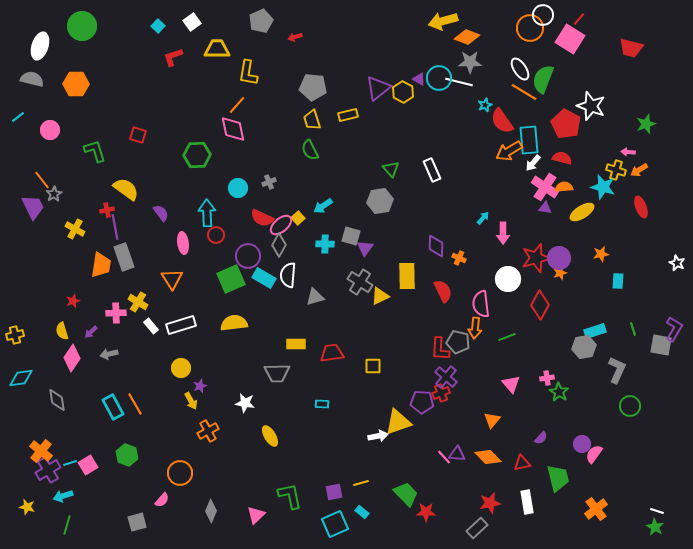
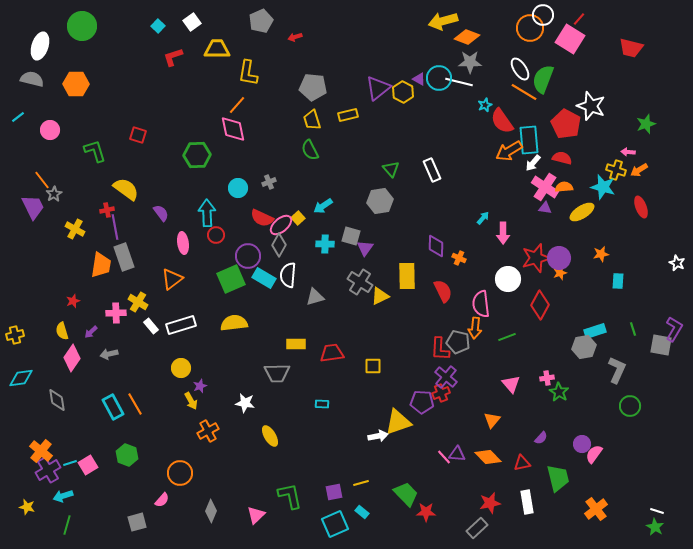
orange triangle at (172, 279): rotated 25 degrees clockwise
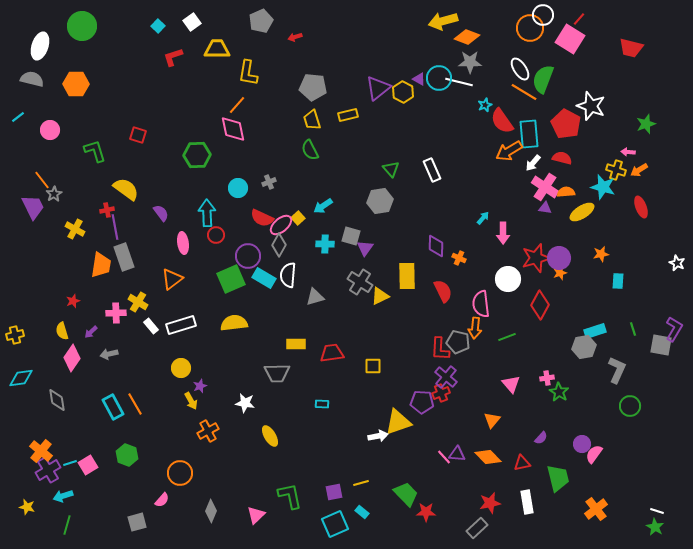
cyan rectangle at (529, 140): moved 6 px up
orange semicircle at (564, 187): moved 2 px right, 5 px down
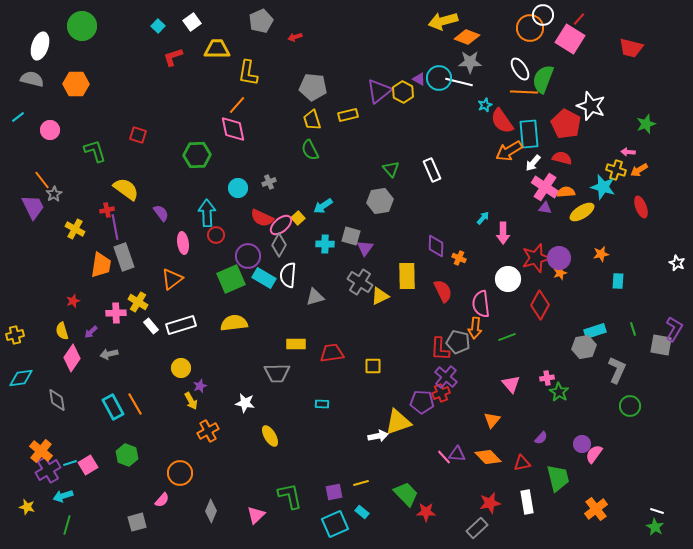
purple triangle at (378, 88): moved 1 px right, 3 px down
orange line at (524, 92): rotated 28 degrees counterclockwise
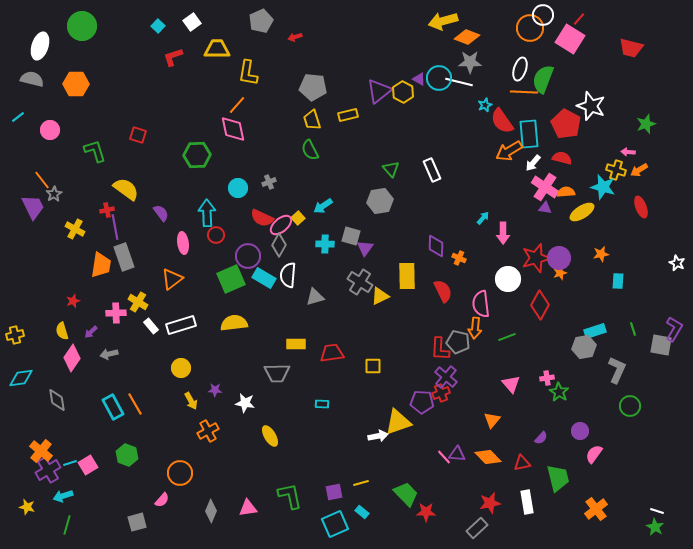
white ellipse at (520, 69): rotated 50 degrees clockwise
purple star at (200, 386): moved 15 px right, 4 px down; rotated 24 degrees clockwise
purple circle at (582, 444): moved 2 px left, 13 px up
pink triangle at (256, 515): moved 8 px left, 7 px up; rotated 36 degrees clockwise
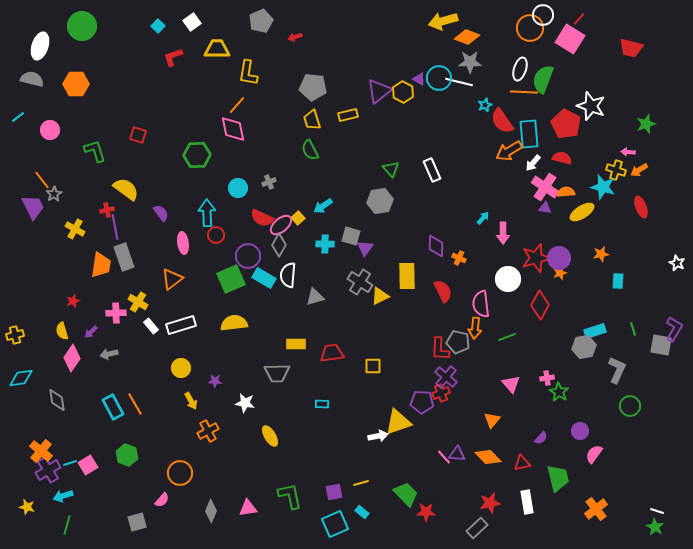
purple star at (215, 390): moved 9 px up
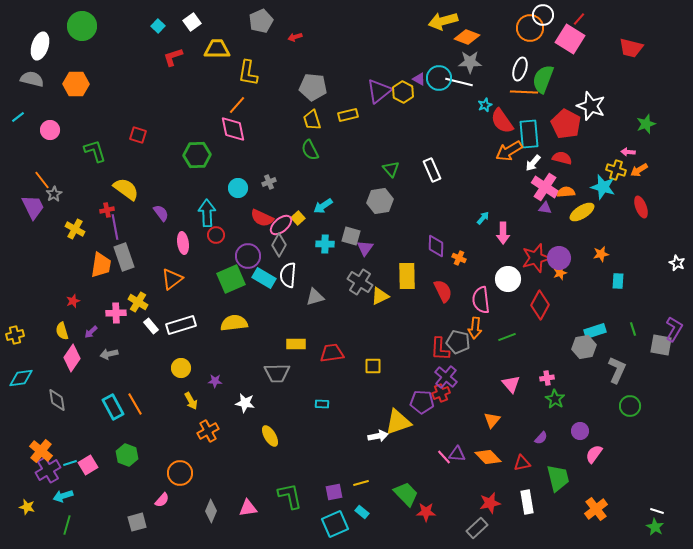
pink semicircle at (481, 304): moved 4 px up
green star at (559, 392): moved 4 px left, 7 px down
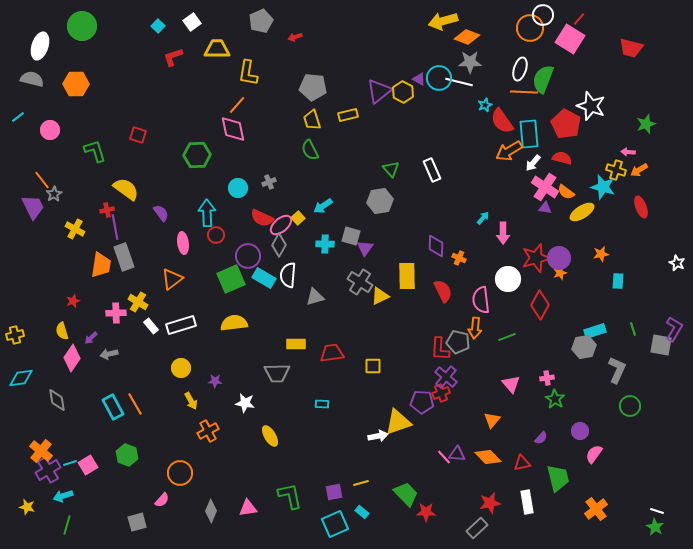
orange semicircle at (566, 192): rotated 138 degrees counterclockwise
purple arrow at (91, 332): moved 6 px down
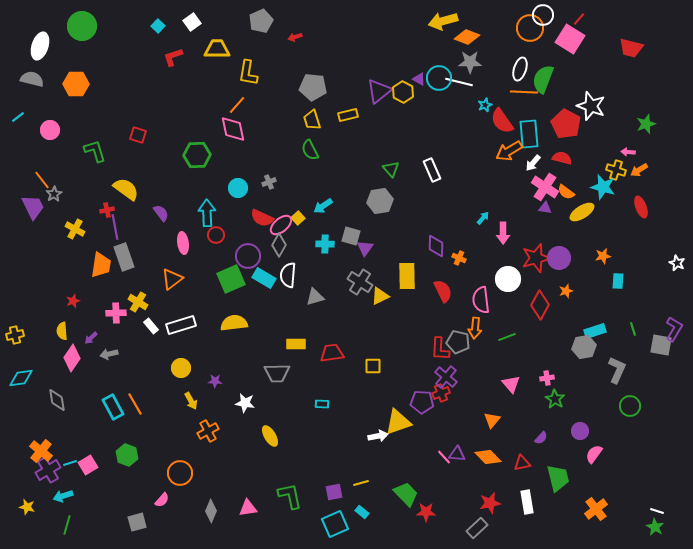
orange star at (601, 254): moved 2 px right, 2 px down
orange star at (560, 273): moved 6 px right, 18 px down
yellow semicircle at (62, 331): rotated 12 degrees clockwise
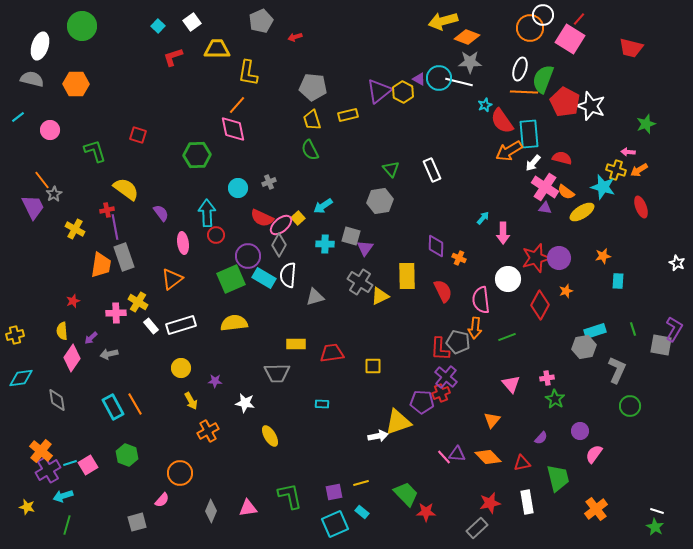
red pentagon at (566, 124): moved 1 px left, 22 px up
